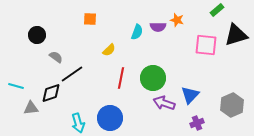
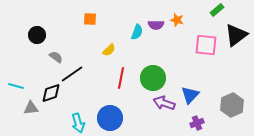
purple semicircle: moved 2 px left, 2 px up
black triangle: rotated 20 degrees counterclockwise
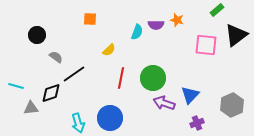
black line: moved 2 px right
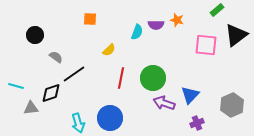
black circle: moved 2 px left
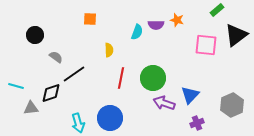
yellow semicircle: rotated 48 degrees counterclockwise
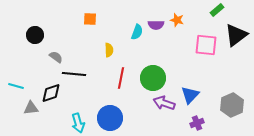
black line: rotated 40 degrees clockwise
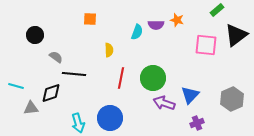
gray hexagon: moved 6 px up
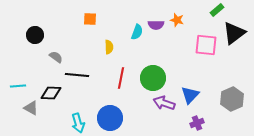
black triangle: moved 2 px left, 2 px up
yellow semicircle: moved 3 px up
black line: moved 3 px right, 1 px down
cyan line: moved 2 px right; rotated 21 degrees counterclockwise
black diamond: rotated 20 degrees clockwise
gray triangle: rotated 35 degrees clockwise
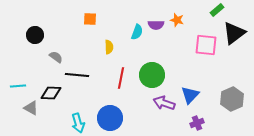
green circle: moved 1 px left, 3 px up
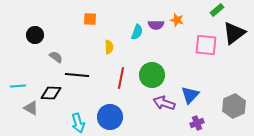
gray hexagon: moved 2 px right, 7 px down
blue circle: moved 1 px up
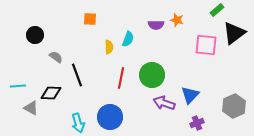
cyan semicircle: moved 9 px left, 7 px down
black line: rotated 65 degrees clockwise
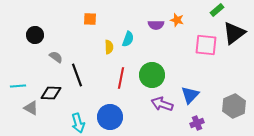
purple arrow: moved 2 px left, 1 px down
